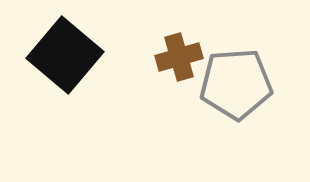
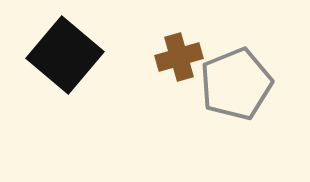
gray pentagon: rotated 18 degrees counterclockwise
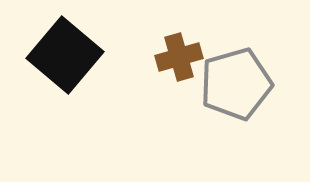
gray pentagon: rotated 6 degrees clockwise
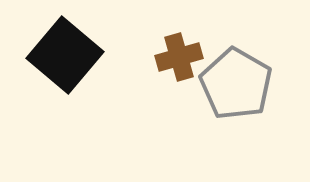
gray pentagon: rotated 26 degrees counterclockwise
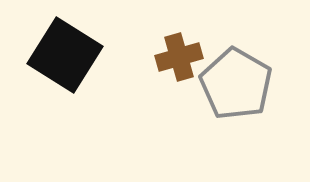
black square: rotated 8 degrees counterclockwise
